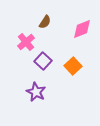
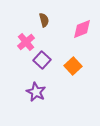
brown semicircle: moved 1 px left, 2 px up; rotated 48 degrees counterclockwise
purple square: moved 1 px left, 1 px up
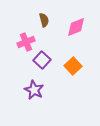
pink diamond: moved 6 px left, 2 px up
pink cross: rotated 18 degrees clockwise
purple star: moved 2 px left, 2 px up
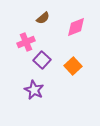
brown semicircle: moved 1 px left, 2 px up; rotated 64 degrees clockwise
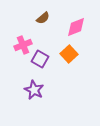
pink cross: moved 3 px left, 3 px down
purple square: moved 2 px left, 1 px up; rotated 12 degrees counterclockwise
orange square: moved 4 px left, 12 px up
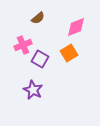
brown semicircle: moved 5 px left
orange square: moved 1 px up; rotated 12 degrees clockwise
purple star: moved 1 px left
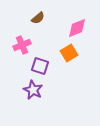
pink diamond: moved 1 px right, 1 px down
pink cross: moved 1 px left
purple square: moved 7 px down; rotated 12 degrees counterclockwise
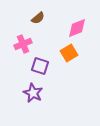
pink cross: moved 1 px right, 1 px up
purple star: moved 3 px down
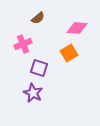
pink diamond: rotated 25 degrees clockwise
purple square: moved 1 px left, 2 px down
